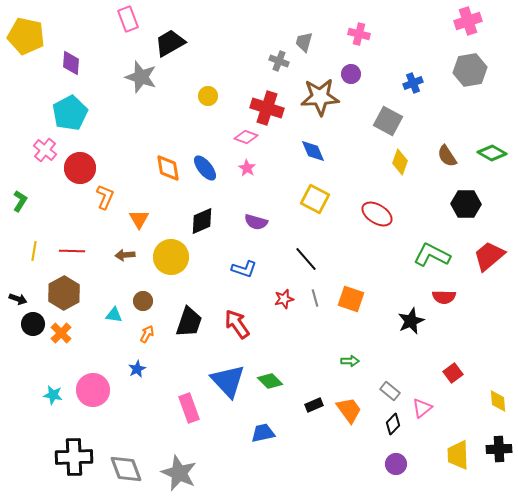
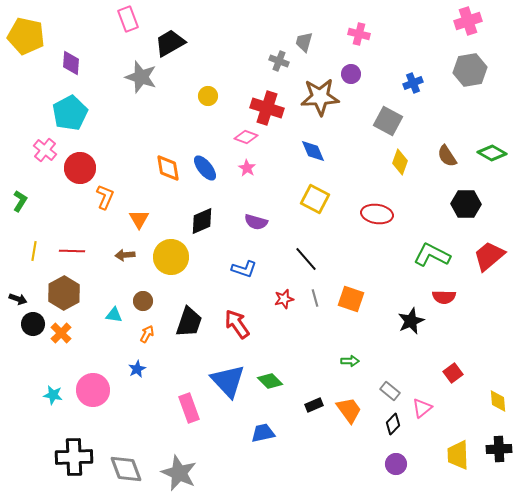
red ellipse at (377, 214): rotated 24 degrees counterclockwise
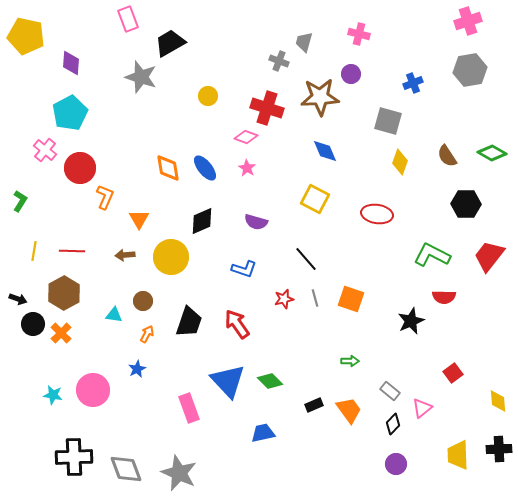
gray square at (388, 121): rotated 12 degrees counterclockwise
blue diamond at (313, 151): moved 12 px right
red trapezoid at (489, 256): rotated 12 degrees counterclockwise
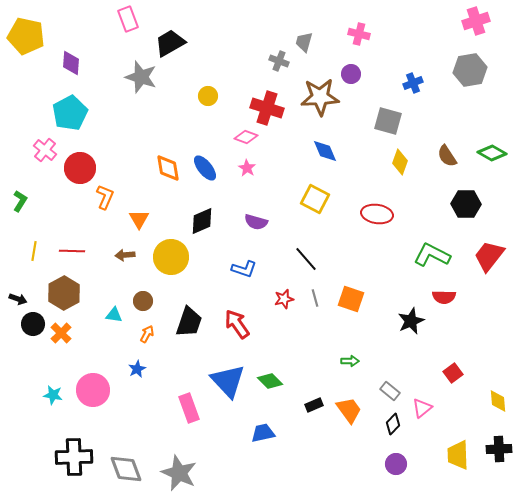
pink cross at (468, 21): moved 8 px right
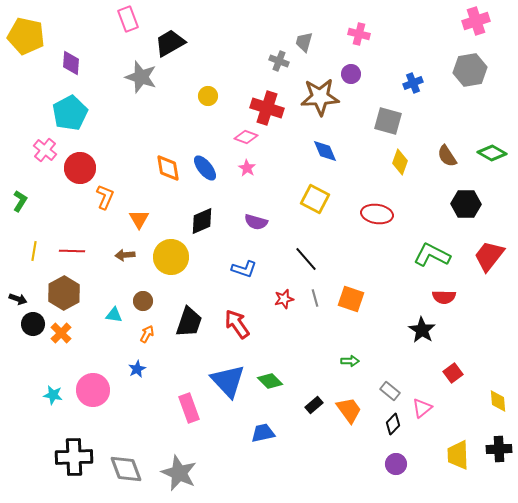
black star at (411, 321): moved 11 px right, 9 px down; rotated 16 degrees counterclockwise
black rectangle at (314, 405): rotated 18 degrees counterclockwise
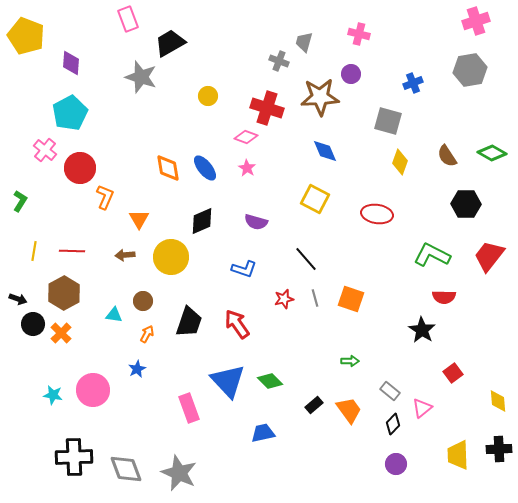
yellow pentagon at (26, 36): rotated 9 degrees clockwise
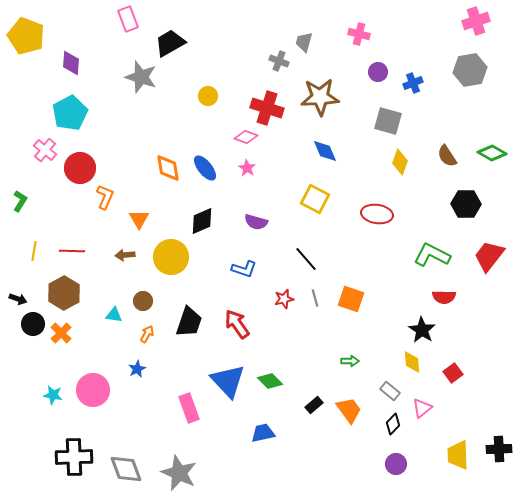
purple circle at (351, 74): moved 27 px right, 2 px up
yellow diamond at (498, 401): moved 86 px left, 39 px up
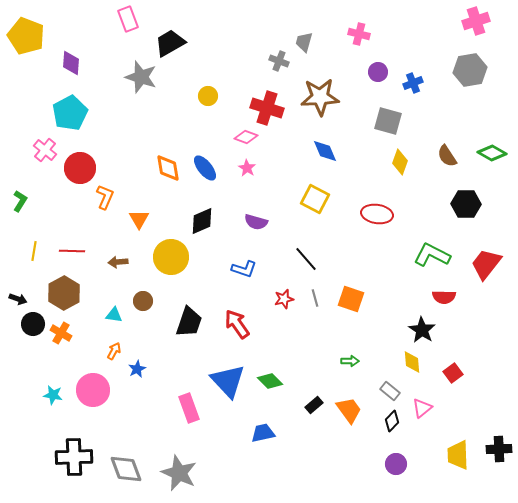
brown arrow at (125, 255): moved 7 px left, 7 px down
red trapezoid at (489, 256): moved 3 px left, 8 px down
orange cross at (61, 333): rotated 15 degrees counterclockwise
orange arrow at (147, 334): moved 33 px left, 17 px down
black diamond at (393, 424): moved 1 px left, 3 px up
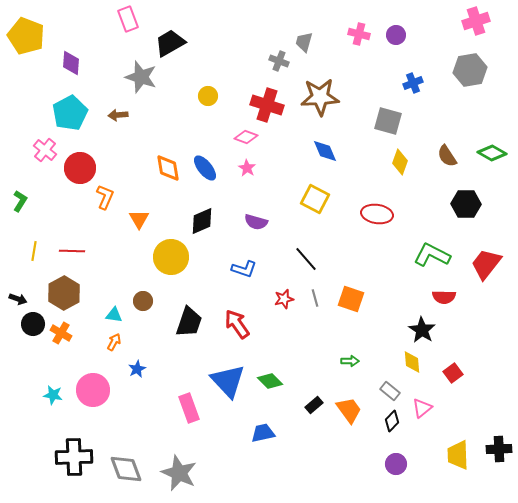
purple circle at (378, 72): moved 18 px right, 37 px up
red cross at (267, 108): moved 3 px up
brown arrow at (118, 262): moved 147 px up
orange arrow at (114, 351): moved 9 px up
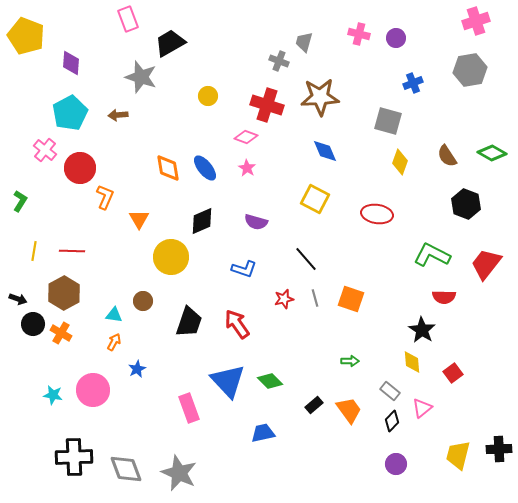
purple circle at (396, 35): moved 3 px down
black hexagon at (466, 204): rotated 20 degrees clockwise
yellow trapezoid at (458, 455): rotated 16 degrees clockwise
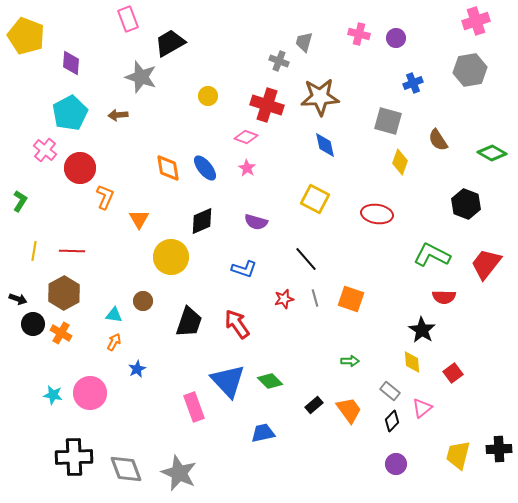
blue diamond at (325, 151): moved 6 px up; rotated 12 degrees clockwise
brown semicircle at (447, 156): moved 9 px left, 16 px up
pink circle at (93, 390): moved 3 px left, 3 px down
pink rectangle at (189, 408): moved 5 px right, 1 px up
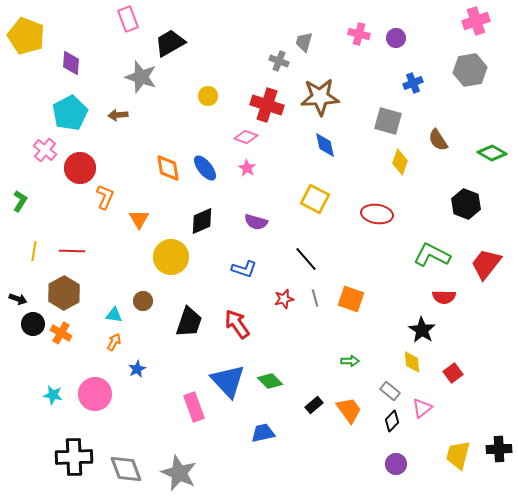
pink circle at (90, 393): moved 5 px right, 1 px down
